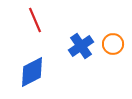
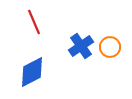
red line: moved 1 px left, 2 px down
orange circle: moved 3 px left, 3 px down
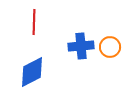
red line: rotated 25 degrees clockwise
blue cross: rotated 30 degrees clockwise
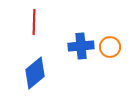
blue diamond: moved 3 px right, 1 px down; rotated 12 degrees counterclockwise
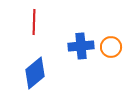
orange circle: moved 1 px right
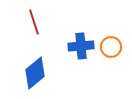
red line: rotated 20 degrees counterclockwise
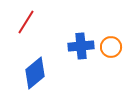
red line: moved 8 px left; rotated 50 degrees clockwise
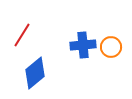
red line: moved 4 px left, 13 px down
blue cross: moved 2 px right, 1 px up
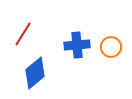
red line: moved 1 px right, 1 px up
blue cross: moved 6 px left
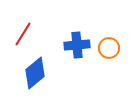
orange circle: moved 2 px left, 1 px down
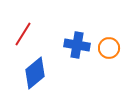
blue cross: rotated 15 degrees clockwise
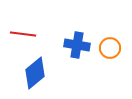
red line: rotated 65 degrees clockwise
orange circle: moved 1 px right
